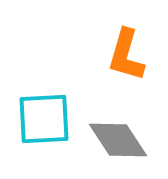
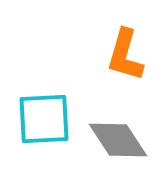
orange L-shape: moved 1 px left
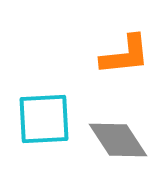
orange L-shape: rotated 112 degrees counterclockwise
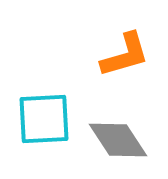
orange L-shape: rotated 10 degrees counterclockwise
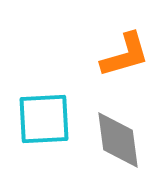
gray diamond: rotated 26 degrees clockwise
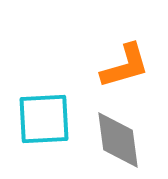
orange L-shape: moved 11 px down
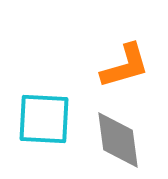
cyan square: rotated 6 degrees clockwise
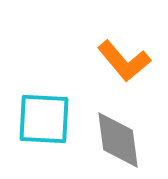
orange L-shape: moved 1 px left, 5 px up; rotated 66 degrees clockwise
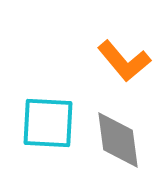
cyan square: moved 4 px right, 4 px down
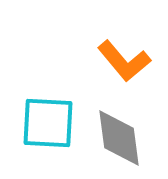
gray diamond: moved 1 px right, 2 px up
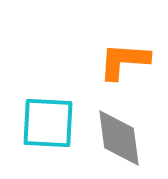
orange L-shape: rotated 134 degrees clockwise
